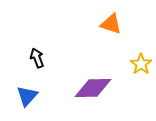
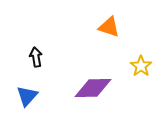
orange triangle: moved 2 px left, 3 px down
black arrow: moved 1 px left, 1 px up; rotated 12 degrees clockwise
yellow star: moved 2 px down
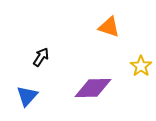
black arrow: moved 5 px right; rotated 42 degrees clockwise
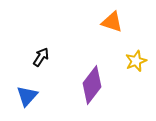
orange triangle: moved 3 px right, 5 px up
yellow star: moved 5 px left, 5 px up; rotated 15 degrees clockwise
purple diamond: moved 1 px left, 3 px up; rotated 51 degrees counterclockwise
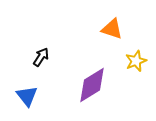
orange triangle: moved 7 px down
purple diamond: rotated 21 degrees clockwise
blue triangle: rotated 20 degrees counterclockwise
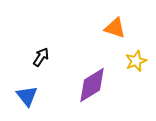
orange triangle: moved 3 px right, 1 px up
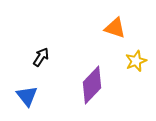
purple diamond: rotated 15 degrees counterclockwise
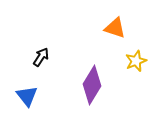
purple diamond: rotated 12 degrees counterclockwise
